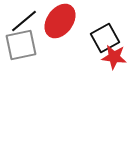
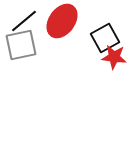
red ellipse: moved 2 px right
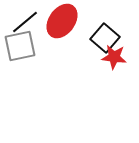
black line: moved 1 px right, 1 px down
black square: rotated 20 degrees counterclockwise
gray square: moved 1 px left, 1 px down
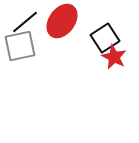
black square: rotated 16 degrees clockwise
red star: rotated 20 degrees clockwise
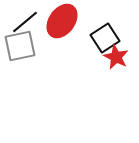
red star: moved 2 px right
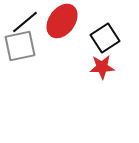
red star: moved 14 px left, 10 px down; rotated 30 degrees counterclockwise
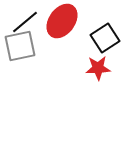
red star: moved 4 px left, 1 px down
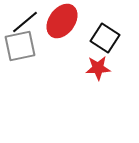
black square: rotated 24 degrees counterclockwise
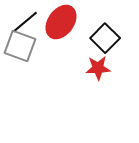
red ellipse: moved 1 px left, 1 px down
black square: rotated 12 degrees clockwise
gray square: rotated 32 degrees clockwise
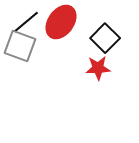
black line: moved 1 px right
